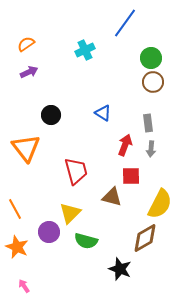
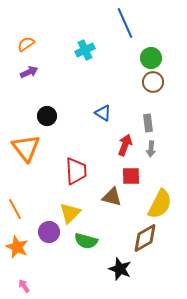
blue line: rotated 60 degrees counterclockwise
black circle: moved 4 px left, 1 px down
red trapezoid: rotated 12 degrees clockwise
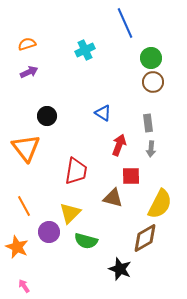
orange semicircle: moved 1 px right; rotated 18 degrees clockwise
red arrow: moved 6 px left
red trapezoid: rotated 12 degrees clockwise
brown triangle: moved 1 px right, 1 px down
orange line: moved 9 px right, 3 px up
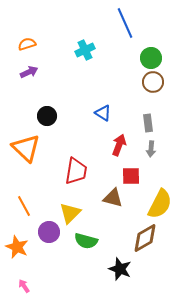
orange triangle: rotated 8 degrees counterclockwise
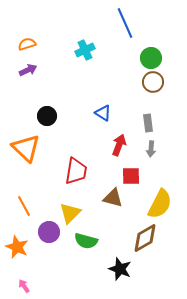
purple arrow: moved 1 px left, 2 px up
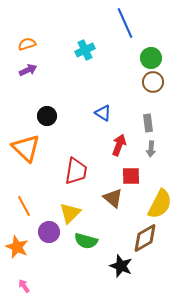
brown triangle: rotated 25 degrees clockwise
black star: moved 1 px right, 3 px up
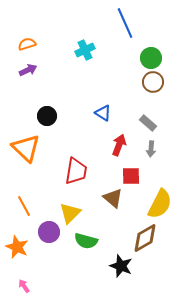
gray rectangle: rotated 42 degrees counterclockwise
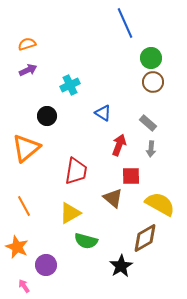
cyan cross: moved 15 px left, 35 px down
orange triangle: rotated 36 degrees clockwise
yellow semicircle: rotated 88 degrees counterclockwise
yellow triangle: rotated 15 degrees clockwise
purple circle: moved 3 px left, 33 px down
black star: rotated 20 degrees clockwise
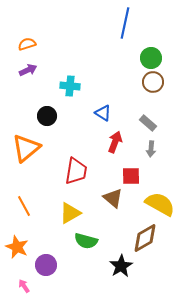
blue line: rotated 36 degrees clockwise
cyan cross: moved 1 px down; rotated 30 degrees clockwise
red arrow: moved 4 px left, 3 px up
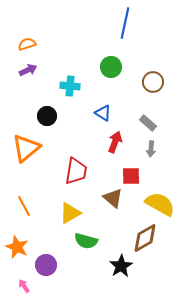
green circle: moved 40 px left, 9 px down
